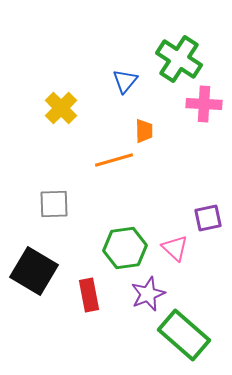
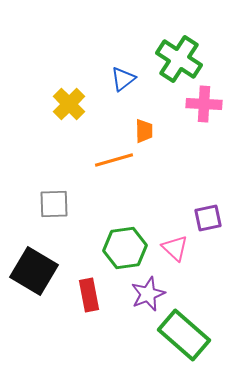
blue triangle: moved 2 px left, 2 px up; rotated 12 degrees clockwise
yellow cross: moved 8 px right, 4 px up
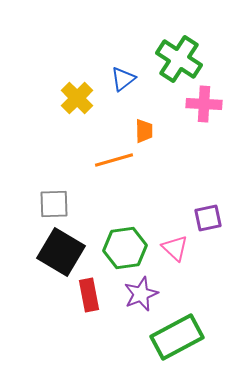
yellow cross: moved 8 px right, 6 px up
black square: moved 27 px right, 19 px up
purple star: moved 7 px left
green rectangle: moved 7 px left, 2 px down; rotated 69 degrees counterclockwise
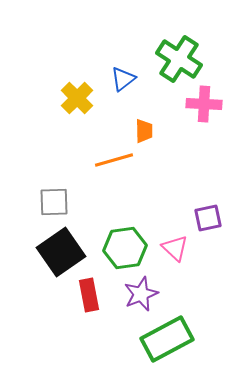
gray square: moved 2 px up
black square: rotated 24 degrees clockwise
green rectangle: moved 10 px left, 2 px down
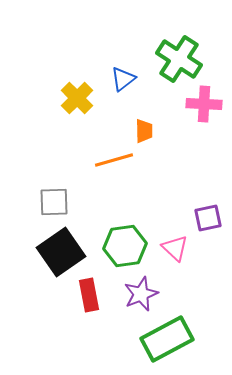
green hexagon: moved 2 px up
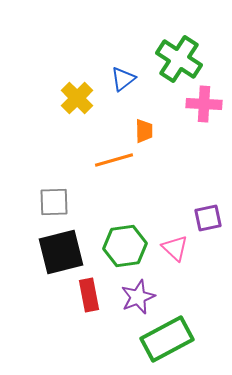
black square: rotated 21 degrees clockwise
purple star: moved 3 px left, 3 px down
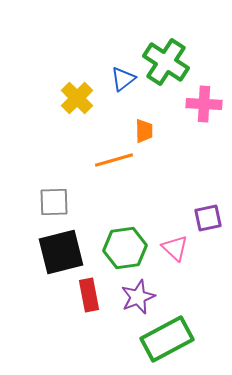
green cross: moved 13 px left, 3 px down
green hexagon: moved 2 px down
